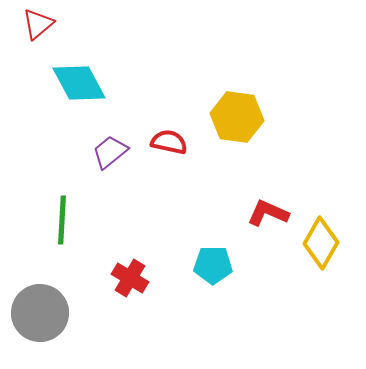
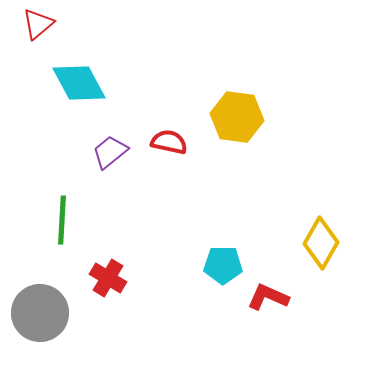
red L-shape: moved 84 px down
cyan pentagon: moved 10 px right
red cross: moved 22 px left
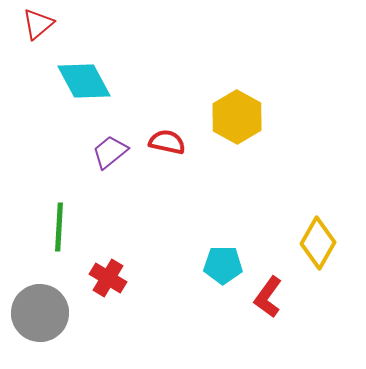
cyan diamond: moved 5 px right, 2 px up
yellow hexagon: rotated 21 degrees clockwise
red semicircle: moved 2 px left
green line: moved 3 px left, 7 px down
yellow diamond: moved 3 px left
red L-shape: rotated 78 degrees counterclockwise
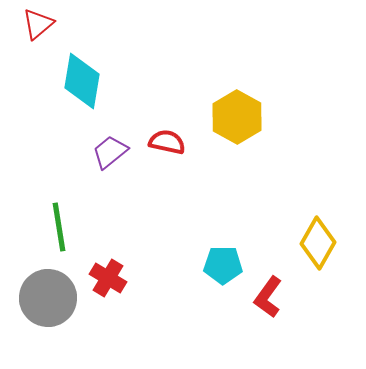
cyan diamond: moved 2 px left; rotated 38 degrees clockwise
green line: rotated 12 degrees counterclockwise
gray circle: moved 8 px right, 15 px up
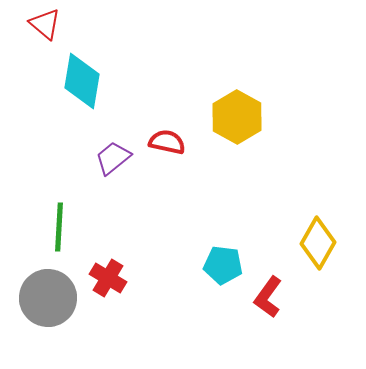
red triangle: moved 7 px right; rotated 40 degrees counterclockwise
purple trapezoid: moved 3 px right, 6 px down
green line: rotated 12 degrees clockwise
cyan pentagon: rotated 6 degrees clockwise
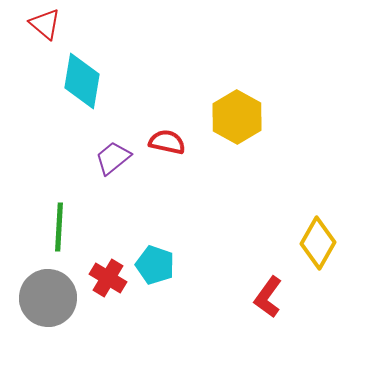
cyan pentagon: moved 68 px left; rotated 12 degrees clockwise
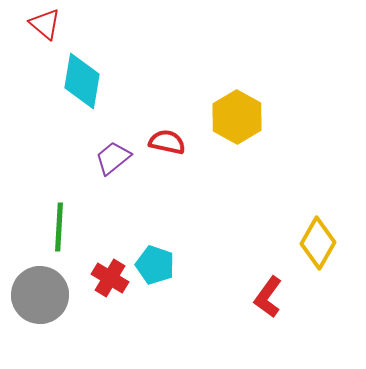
red cross: moved 2 px right
gray circle: moved 8 px left, 3 px up
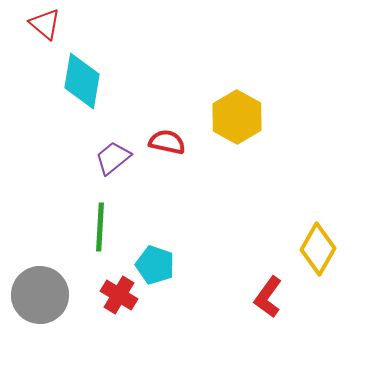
green line: moved 41 px right
yellow diamond: moved 6 px down
red cross: moved 9 px right, 17 px down
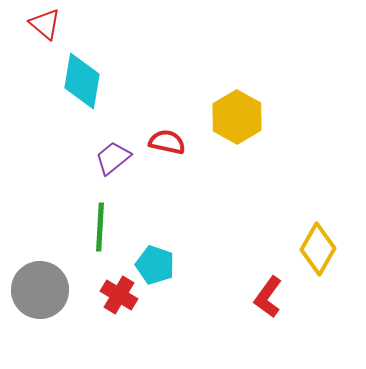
gray circle: moved 5 px up
